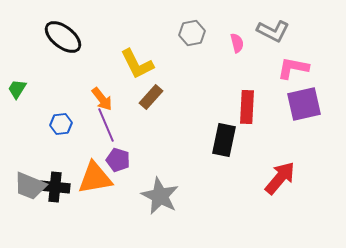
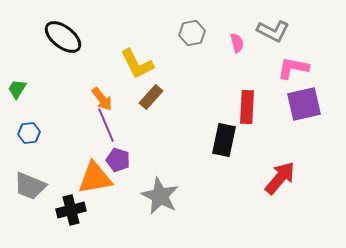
blue hexagon: moved 32 px left, 9 px down
black cross: moved 16 px right, 23 px down; rotated 20 degrees counterclockwise
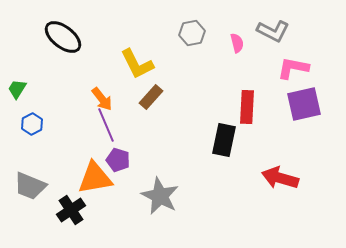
blue hexagon: moved 3 px right, 9 px up; rotated 20 degrees counterclockwise
red arrow: rotated 114 degrees counterclockwise
black cross: rotated 20 degrees counterclockwise
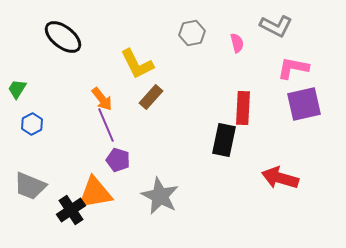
gray L-shape: moved 3 px right, 5 px up
red rectangle: moved 4 px left, 1 px down
orange triangle: moved 15 px down
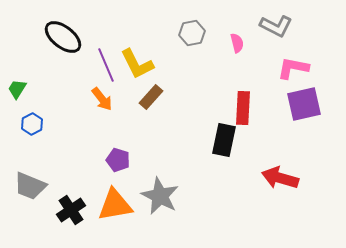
purple line: moved 60 px up
orange triangle: moved 20 px right, 12 px down
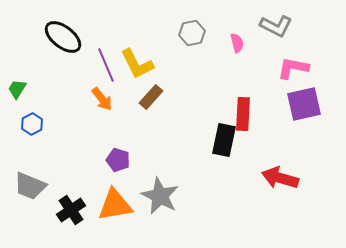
red rectangle: moved 6 px down
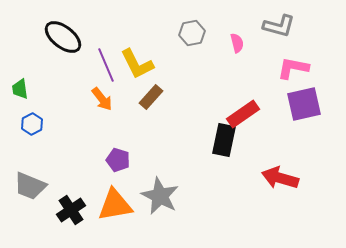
gray L-shape: moved 3 px right; rotated 12 degrees counterclockwise
green trapezoid: moved 3 px right; rotated 40 degrees counterclockwise
red rectangle: rotated 52 degrees clockwise
